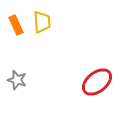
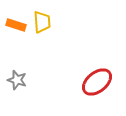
orange rectangle: rotated 48 degrees counterclockwise
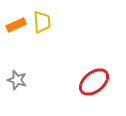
orange rectangle: rotated 42 degrees counterclockwise
red ellipse: moved 3 px left
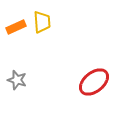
orange rectangle: moved 2 px down
